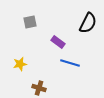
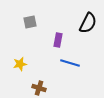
purple rectangle: moved 2 px up; rotated 64 degrees clockwise
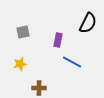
gray square: moved 7 px left, 10 px down
blue line: moved 2 px right, 1 px up; rotated 12 degrees clockwise
brown cross: rotated 16 degrees counterclockwise
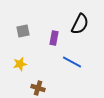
black semicircle: moved 8 px left, 1 px down
gray square: moved 1 px up
purple rectangle: moved 4 px left, 2 px up
brown cross: moved 1 px left; rotated 16 degrees clockwise
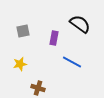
black semicircle: rotated 80 degrees counterclockwise
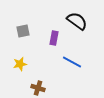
black semicircle: moved 3 px left, 3 px up
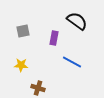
yellow star: moved 1 px right, 1 px down; rotated 16 degrees clockwise
